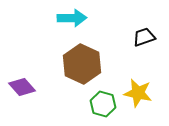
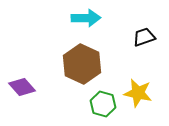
cyan arrow: moved 14 px right
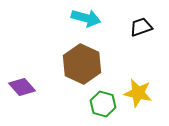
cyan arrow: rotated 16 degrees clockwise
black trapezoid: moved 3 px left, 10 px up
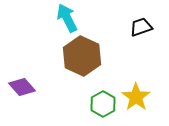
cyan arrow: moved 19 px left; rotated 132 degrees counterclockwise
brown hexagon: moved 8 px up
yellow star: moved 2 px left, 4 px down; rotated 24 degrees clockwise
green hexagon: rotated 15 degrees clockwise
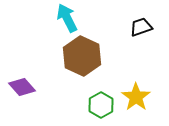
green hexagon: moved 2 px left, 1 px down
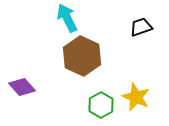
yellow star: rotated 12 degrees counterclockwise
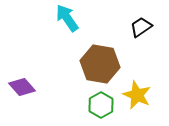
cyan arrow: rotated 8 degrees counterclockwise
black trapezoid: rotated 15 degrees counterclockwise
brown hexagon: moved 18 px right, 8 px down; rotated 15 degrees counterclockwise
yellow star: moved 1 px right, 2 px up
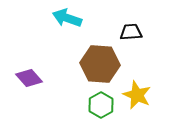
cyan arrow: rotated 36 degrees counterclockwise
black trapezoid: moved 10 px left, 5 px down; rotated 30 degrees clockwise
brown hexagon: rotated 6 degrees counterclockwise
purple diamond: moved 7 px right, 9 px up
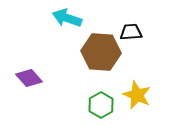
brown hexagon: moved 1 px right, 12 px up
